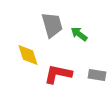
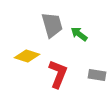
yellow diamond: moved 1 px left, 1 px down; rotated 55 degrees counterclockwise
red L-shape: rotated 100 degrees clockwise
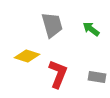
green arrow: moved 12 px right, 5 px up
gray rectangle: moved 2 px down
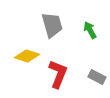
green arrow: moved 1 px left, 1 px down; rotated 24 degrees clockwise
gray rectangle: rotated 18 degrees clockwise
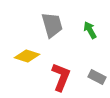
red L-shape: moved 3 px right, 3 px down
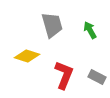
red L-shape: moved 3 px right, 2 px up
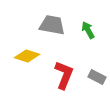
gray trapezoid: rotated 64 degrees counterclockwise
green arrow: moved 2 px left
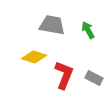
yellow diamond: moved 7 px right, 1 px down
gray rectangle: moved 3 px left, 1 px down
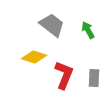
gray trapezoid: rotated 28 degrees clockwise
gray rectangle: rotated 66 degrees clockwise
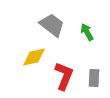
green arrow: moved 1 px left, 2 px down
yellow diamond: rotated 30 degrees counterclockwise
red L-shape: moved 1 px down
